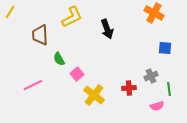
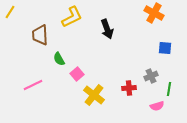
green line: rotated 16 degrees clockwise
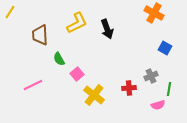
yellow L-shape: moved 5 px right, 6 px down
blue square: rotated 24 degrees clockwise
pink semicircle: moved 1 px right, 1 px up
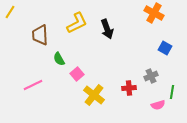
green line: moved 3 px right, 3 px down
